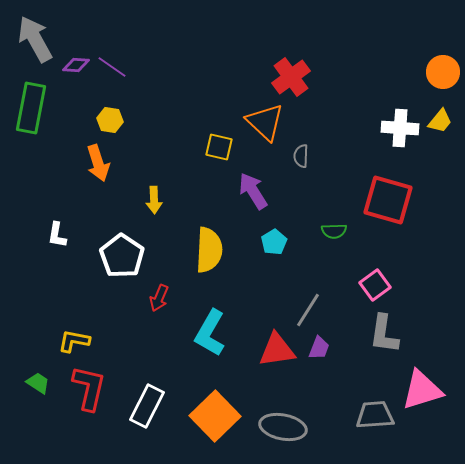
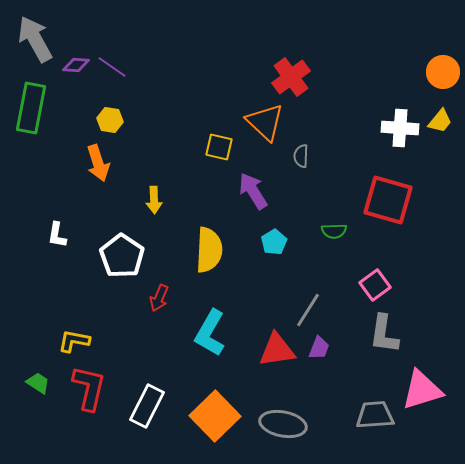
gray ellipse: moved 3 px up
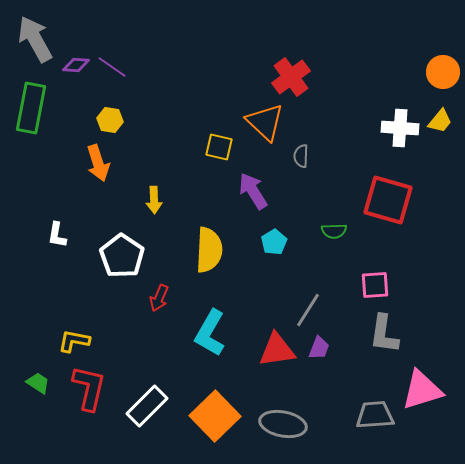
pink square: rotated 32 degrees clockwise
white rectangle: rotated 18 degrees clockwise
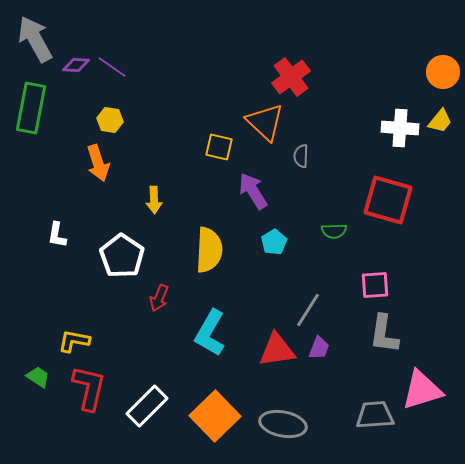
green trapezoid: moved 6 px up
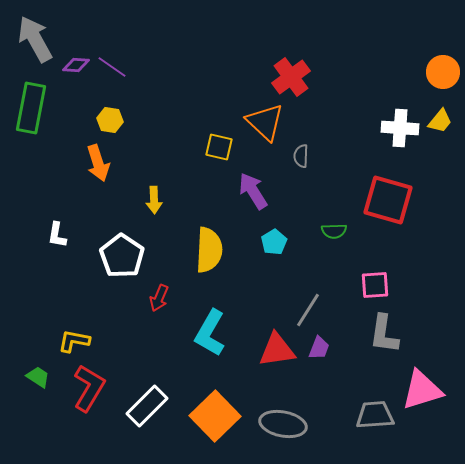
red L-shape: rotated 18 degrees clockwise
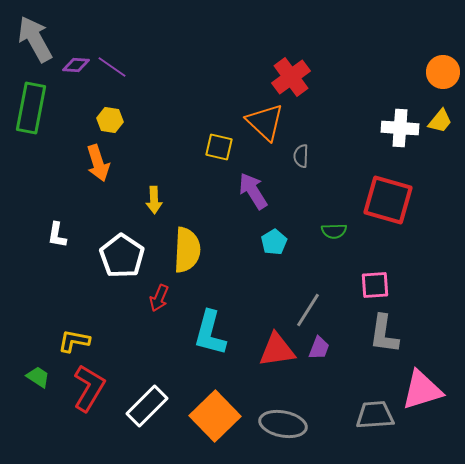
yellow semicircle: moved 22 px left
cyan L-shape: rotated 15 degrees counterclockwise
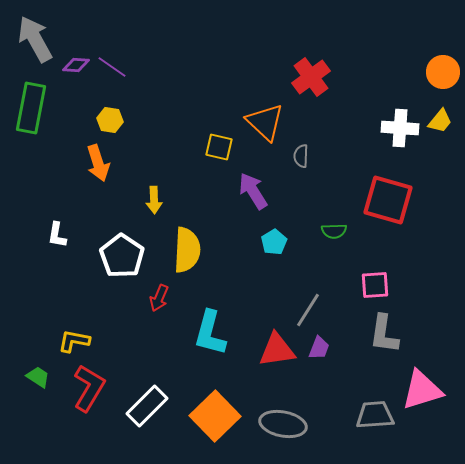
red cross: moved 20 px right
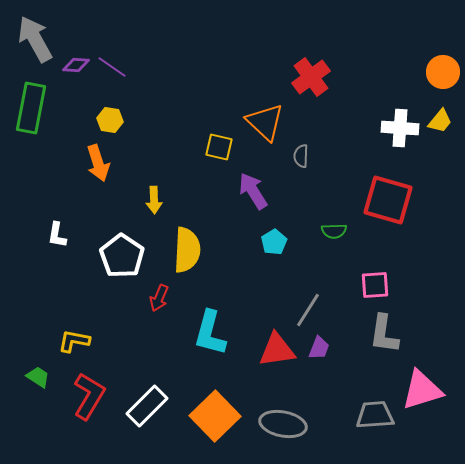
red L-shape: moved 8 px down
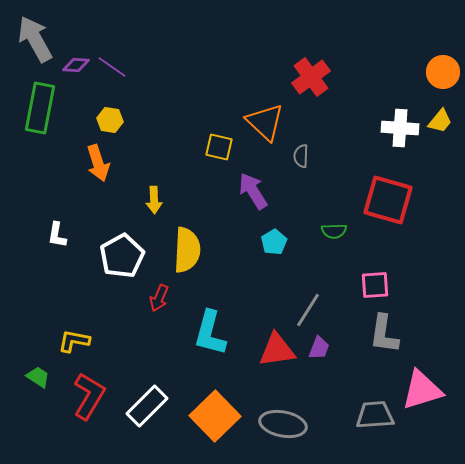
green rectangle: moved 9 px right
white pentagon: rotated 9 degrees clockwise
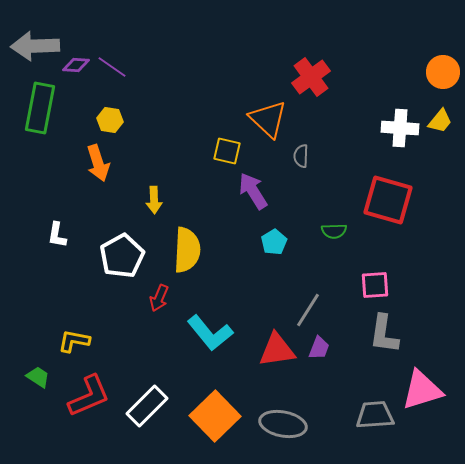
gray arrow: moved 7 px down; rotated 63 degrees counterclockwise
orange triangle: moved 3 px right, 3 px up
yellow square: moved 8 px right, 4 px down
cyan L-shape: rotated 54 degrees counterclockwise
red L-shape: rotated 36 degrees clockwise
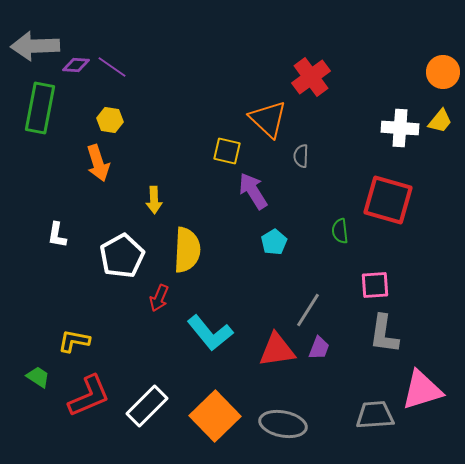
green semicircle: moved 6 px right; rotated 85 degrees clockwise
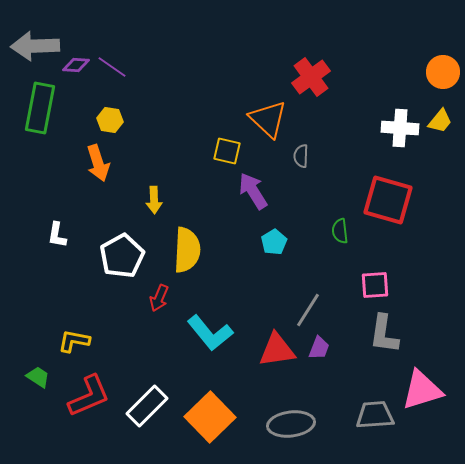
orange square: moved 5 px left, 1 px down
gray ellipse: moved 8 px right; rotated 18 degrees counterclockwise
